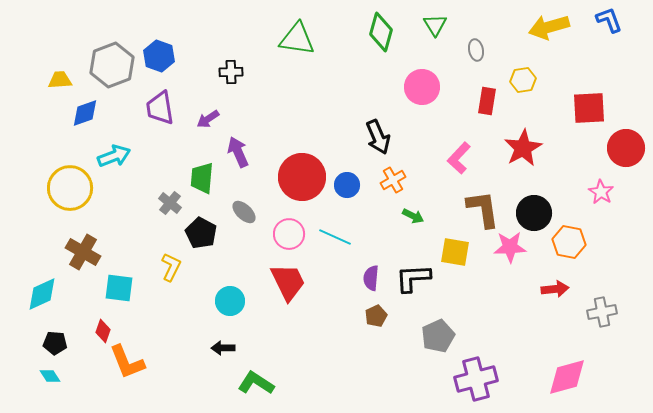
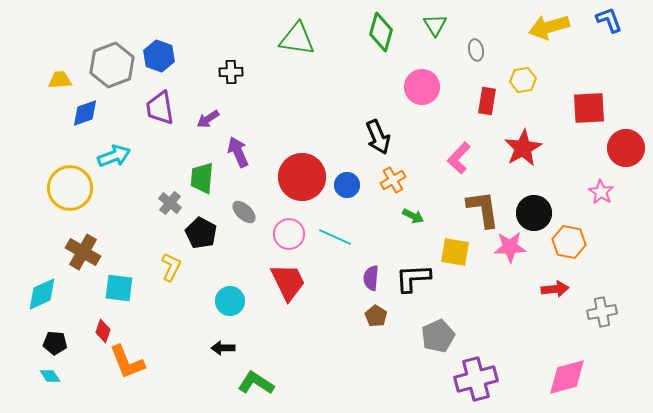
brown pentagon at (376, 316): rotated 15 degrees counterclockwise
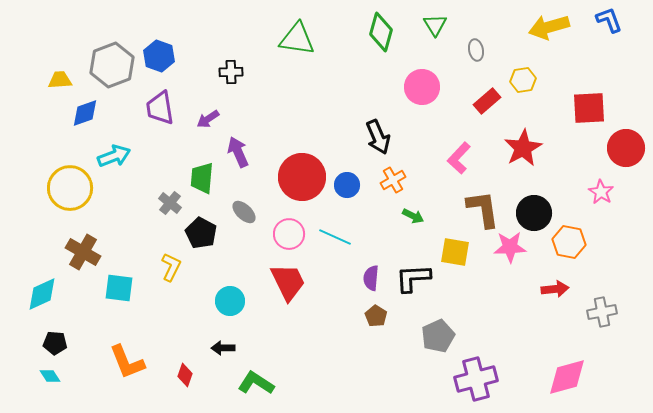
red rectangle at (487, 101): rotated 40 degrees clockwise
red diamond at (103, 331): moved 82 px right, 44 px down
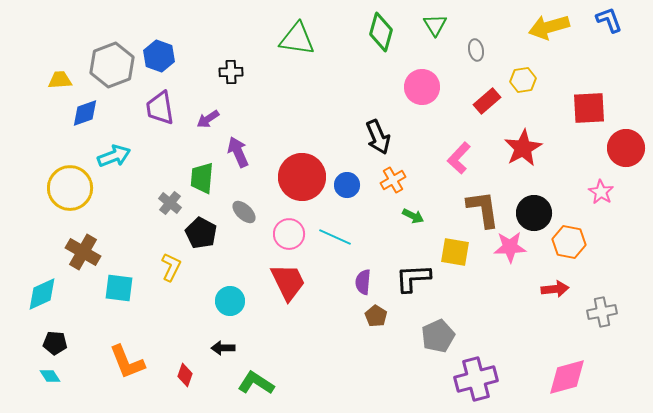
purple semicircle at (371, 278): moved 8 px left, 4 px down
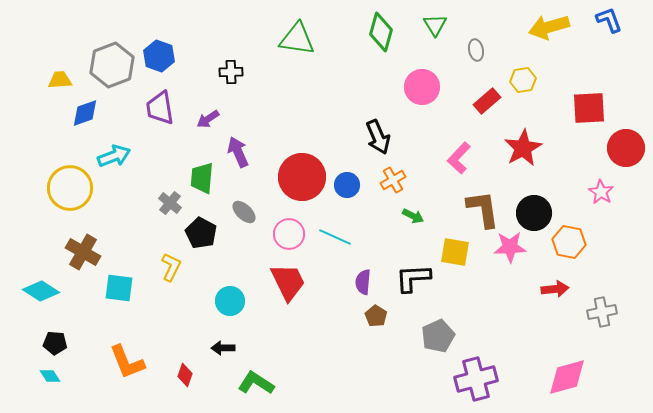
cyan diamond at (42, 294): moved 1 px left, 3 px up; rotated 57 degrees clockwise
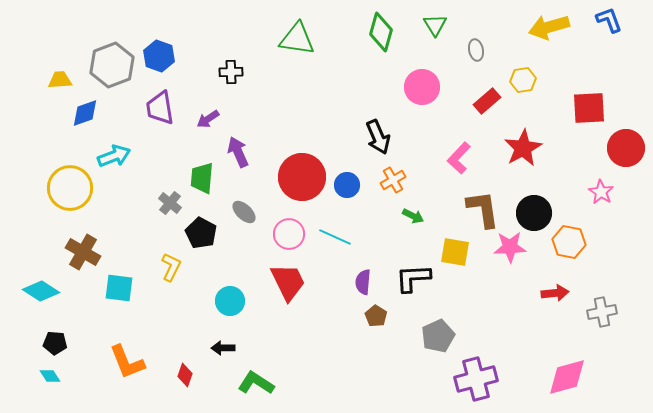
red arrow at (555, 289): moved 4 px down
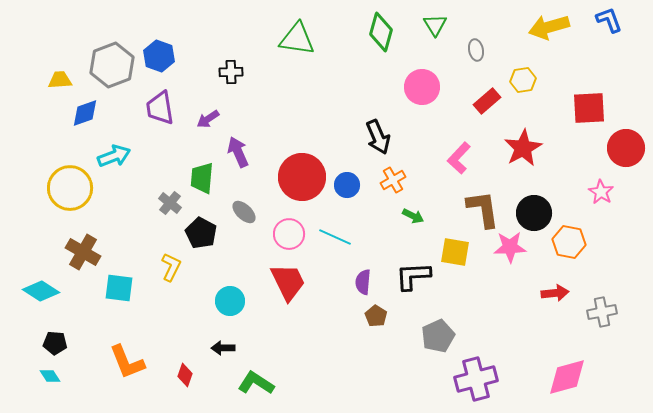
black L-shape at (413, 278): moved 2 px up
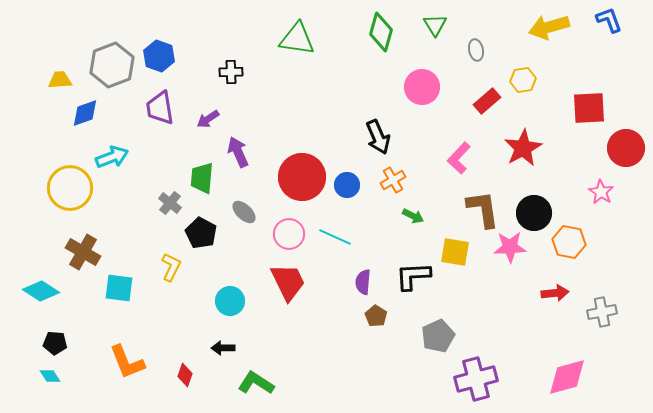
cyan arrow at (114, 156): moved 2 px left, 1 px down
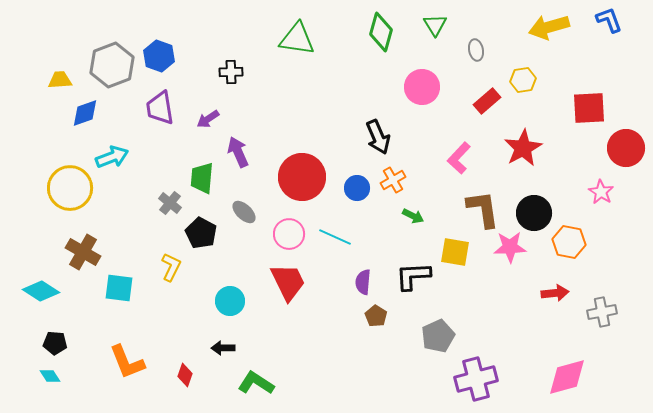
blue circle at (347, 185): moved 10 px right, 3 px down
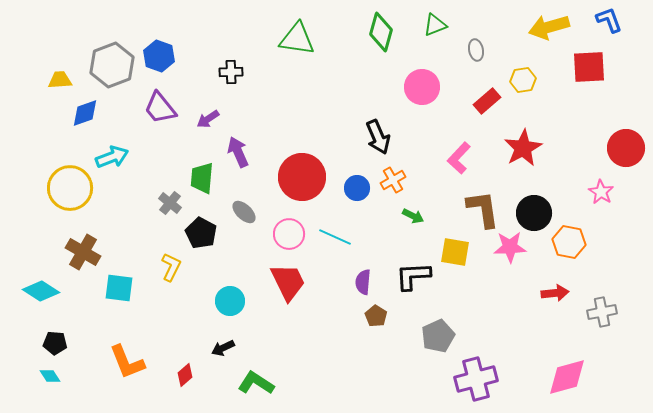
green triangle at (435, 25): rotated 40 degrees clockwise
purple trapezoid at (160, 108): rotated 30 degrees counterclockwise
red square at (589, 108): moved 41 px up
black arrow at (223, 348): rotated 25 degrees counterclockwise
red diamond at (185, 375): rotated 30 degrees clockwise
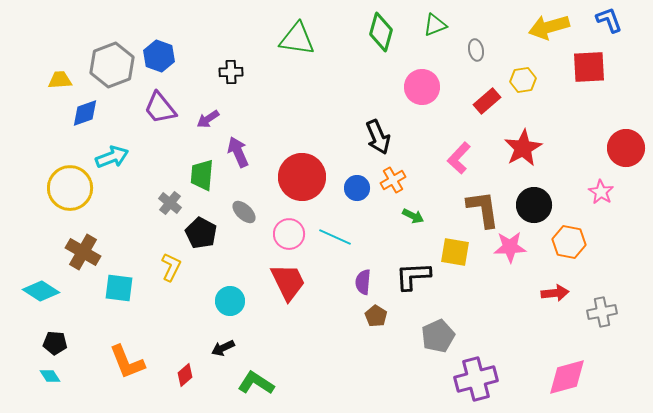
green trapezoid at (202, 178): moved 3 px up
black circle at (534, 213): moved 8 px up
